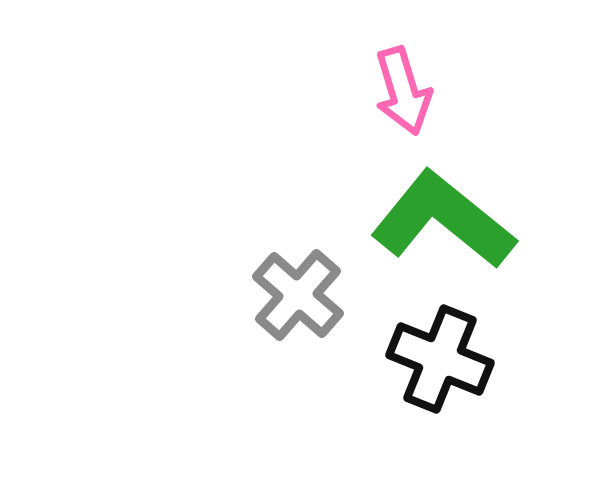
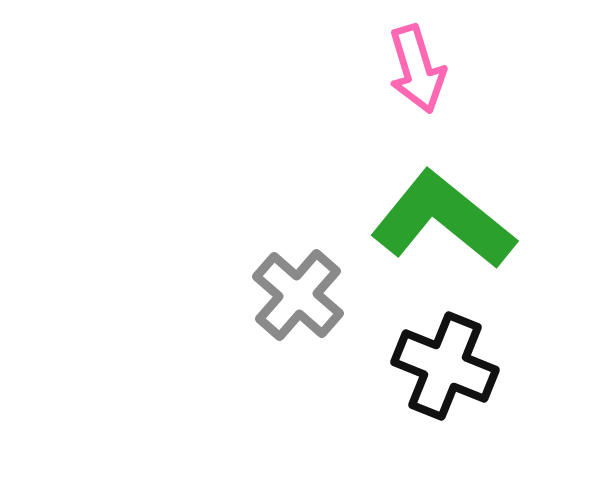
pink arrow: moved 14 px right, 22 px up
black cross: moved 5 px right, 7 px down
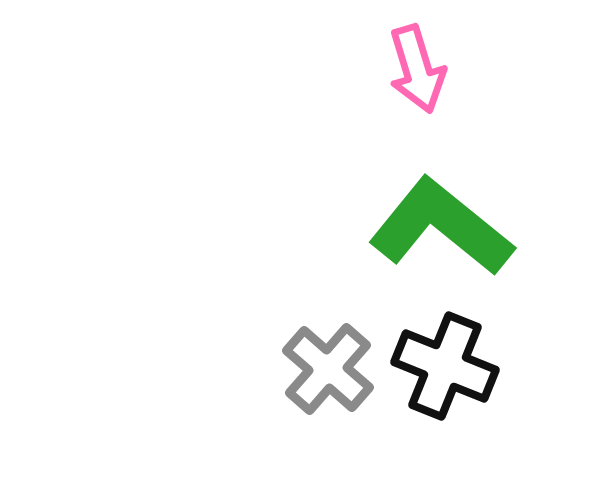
green L-shape: moved 2 px left, 7 px down
gray cross: moved 30 px right, 74 px down
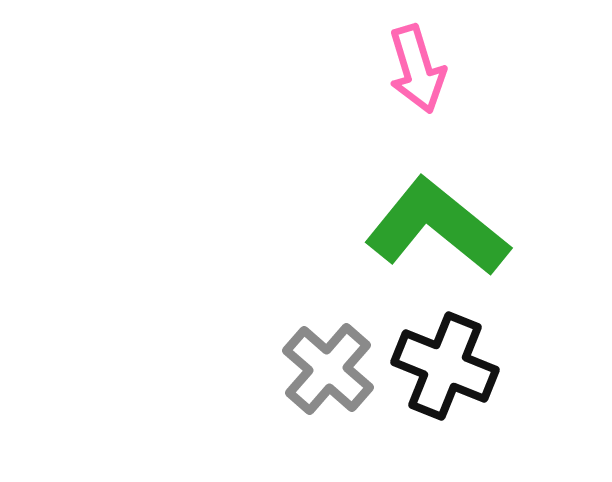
green L-shape: moved 4 px left
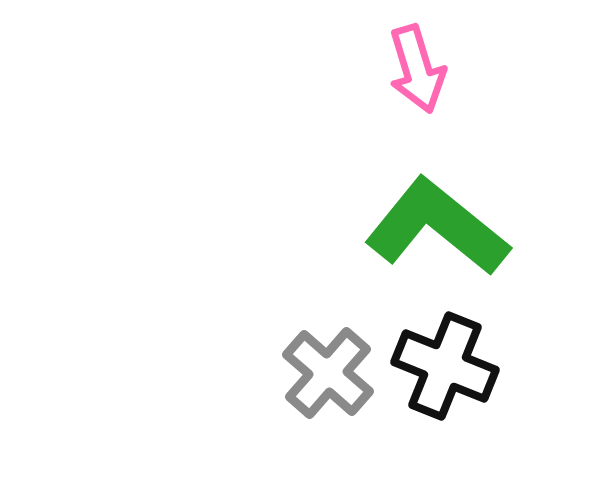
gray cross: moved 4 px down
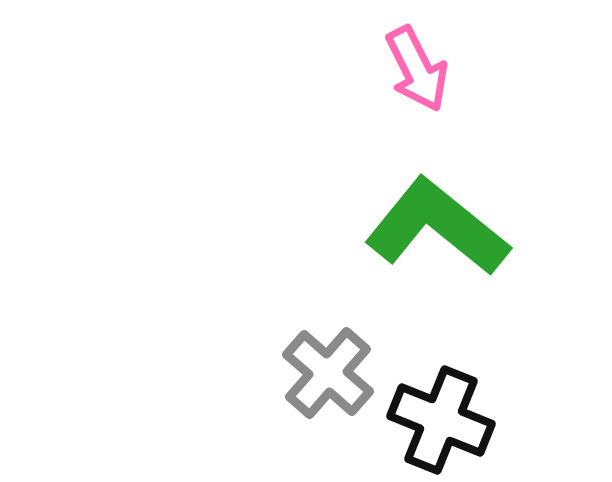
pink arrow: rotated 10 degrees counterclockwise
black cross: moved 4 px left, 54 px down
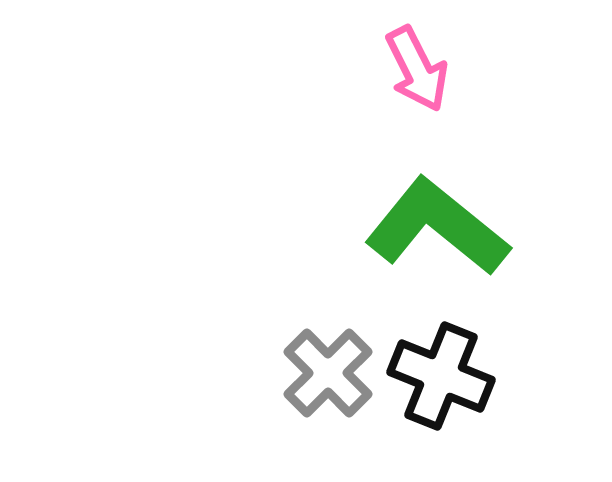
gray cross: rotated 4 degrees clockwise
black cross: moved 44 px up
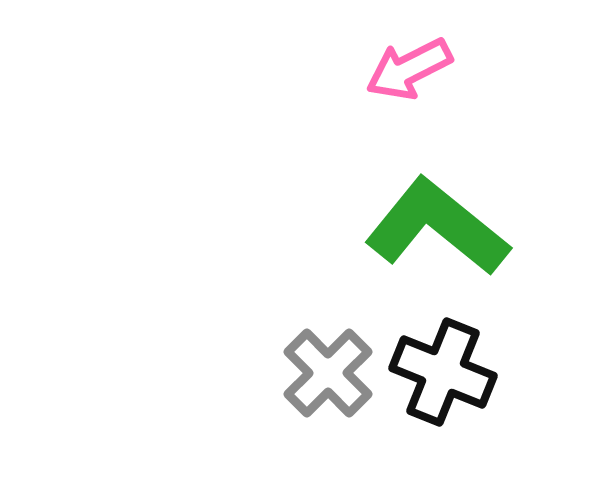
pink arrow: moved 8 px left; rotated 90 degrees clockwise
black cross: moved 2 px right, 4 px up
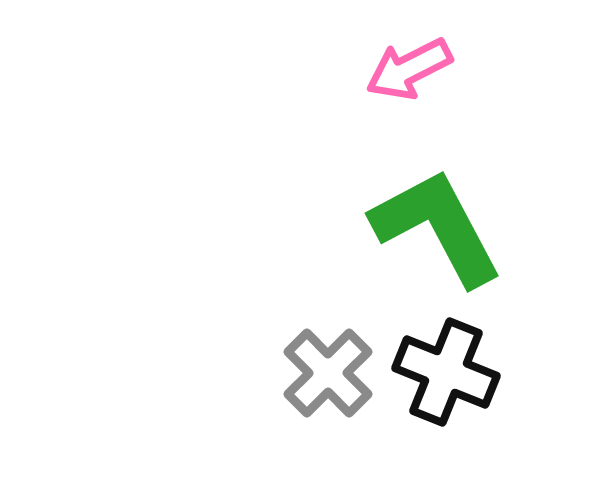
green L-shape: rotated 23 degrees clockwise
black cross: moved 3 px right
